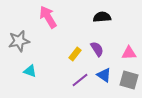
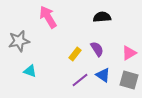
pink triangle: rotated 28 degrees counterclockwise
blue triangle: moved 1 px left
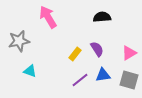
blue triangle: rotated 42 degrees counterclockwise
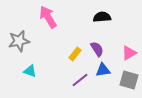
blue triangle: moved 5 px up
